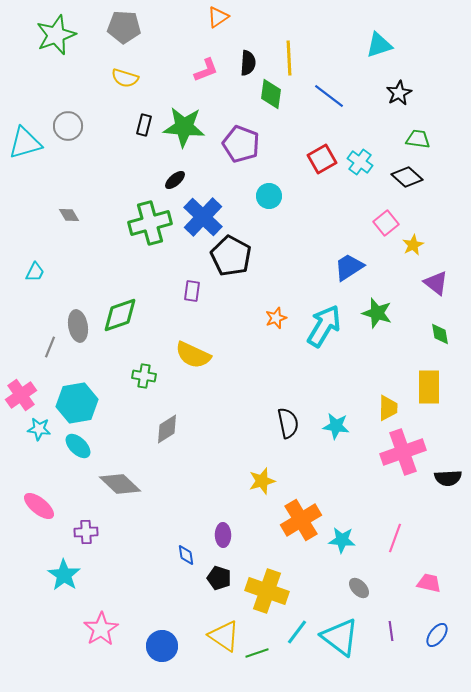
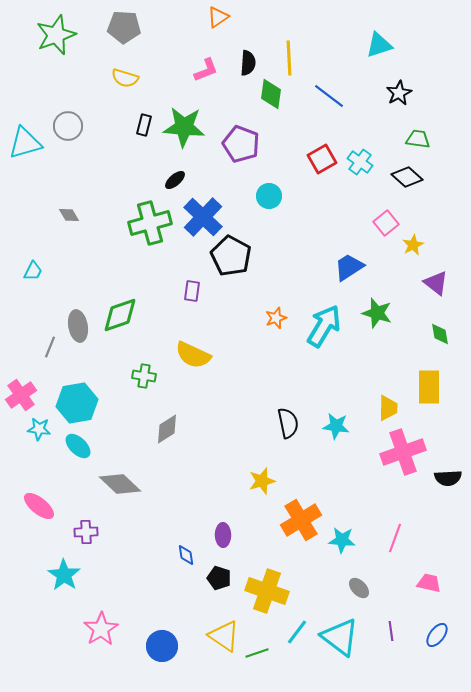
cyan trapezoid at (35, 272): moved 2 px left, 1 px up
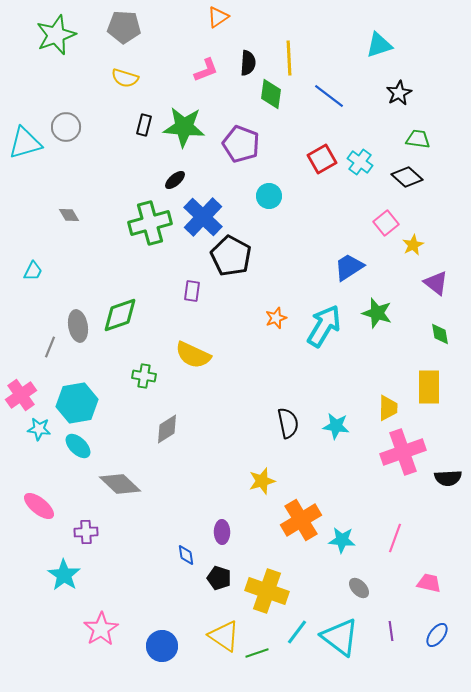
gray circle at (68, 126): moved 2 px left, 1 px down
purple ellipse at (223, 535): moved 1 px left, 3 px up
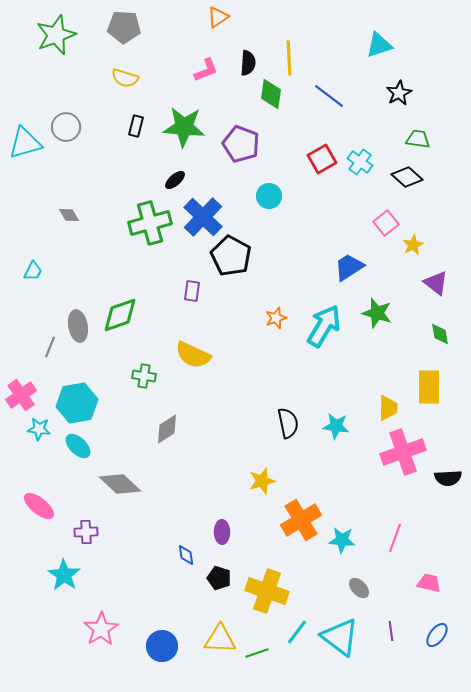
black rectangle at (144, 125): moved 8 px left, 1 px down
yellow triangle at (224, 636): moved 4 px left, 3 px down; rotated 32 degrees counterclockwise
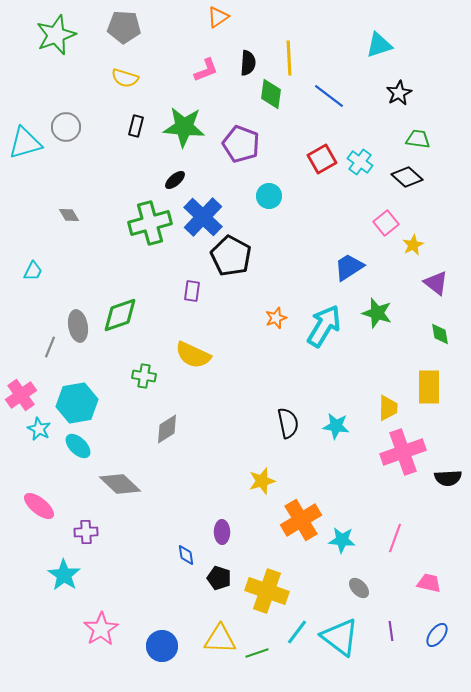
cyan star at (39, 429): rotated 20 degrees clockwise
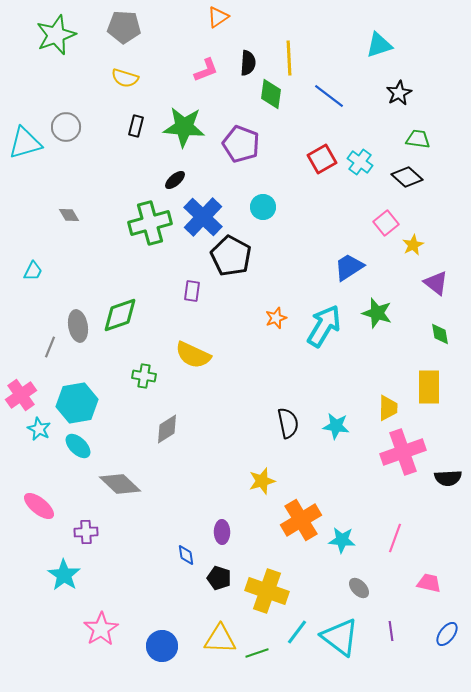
cyan circle at (269, 196): moved 6 px left, 11 px down
blue ellipse at (437, 635): moved 10 px right, 1 px up
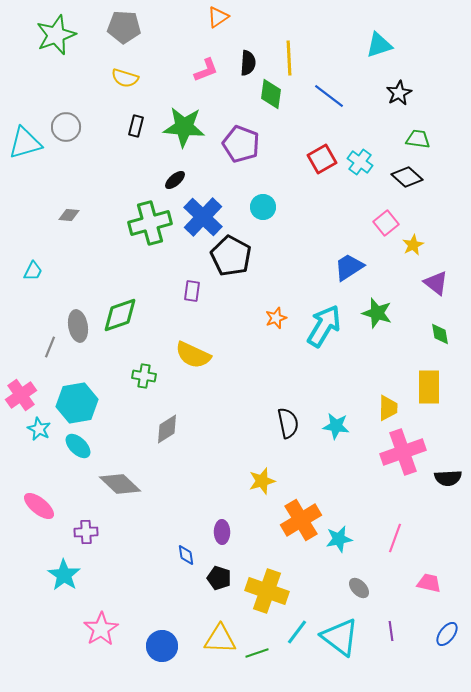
gray diamond at (69, 215): rotated 55 degrees counterclockwise
cyan star at (342, 540): moved 3 px left, 1 px up; rotated 16 degrees counterclockwise
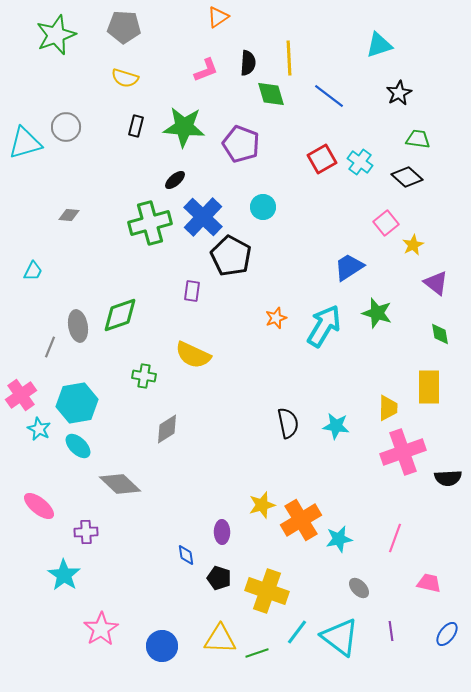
green diamond at (271, 94): rotated 24 degrees counterclockwise
yellow star at (262, 481): moved 24 px down
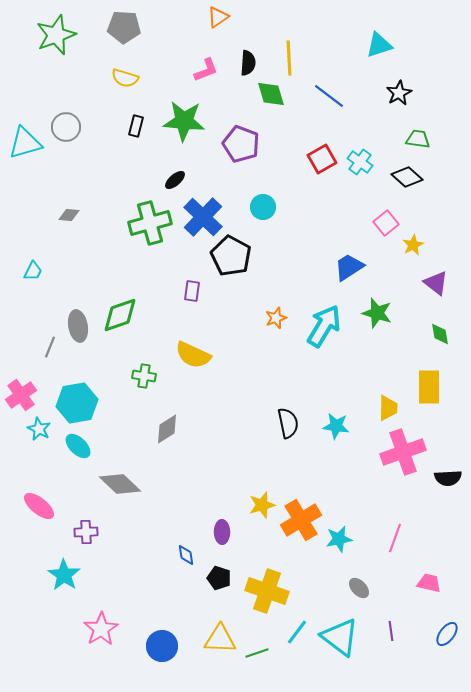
green star at (184, 127): moved 6 px up
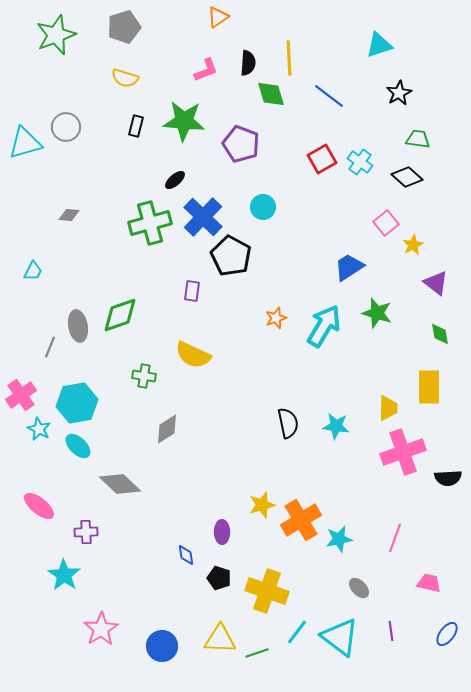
gray pentagon at (124, 27): rotated 20 degrees counterclockwise
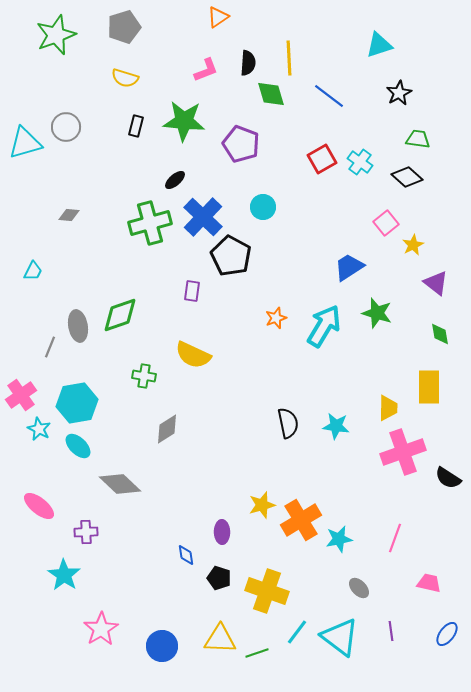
black semicircle at (448, 478): rotated 36 degrees clockwise
